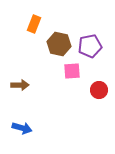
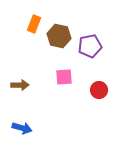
brown hexagon: moved 8 px up
pink square: moved 8 px left, 6 px down
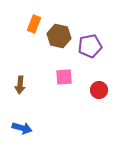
brown arrow: rotated 96 degrees clockwise
